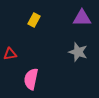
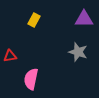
purple triangle: moved 2 px right, 1 px down
red triangle: moved 2 px down
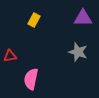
purple triangle: moved 1 px left, 1 px up
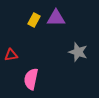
purple triangle: moved 27 px left
red triangle: moved 1 px right, 1 px up
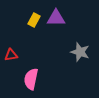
gray star: moved 2 px right
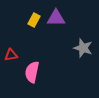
gray star: moved 3 px right, 4 px up
pink semicircle: moved 1 px right, 7 px up
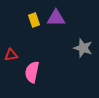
yellow rectangle: rotated 48 degrees counterclockwise
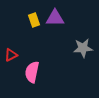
purple triangle: moved 1 px left
gray star: rotated 24 degrees counterclockwise
red triangle: rotated 16 degrees counterclockwise
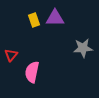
red triangle: rotated 24 degrees counterclockwise
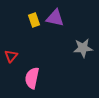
purple triangle: rotated 12 degrees clockwise
red triangle: moved 1 px down
pink semicircle: moved 6 px down
